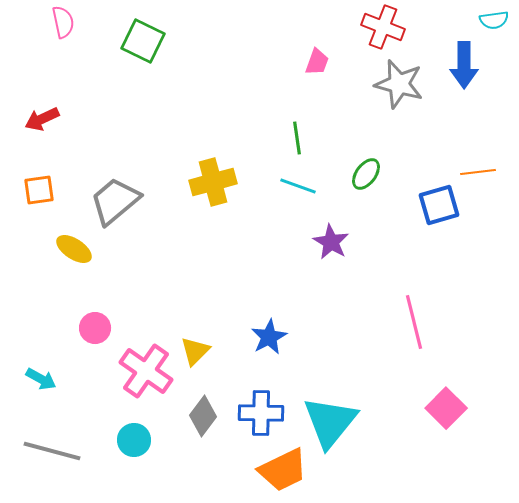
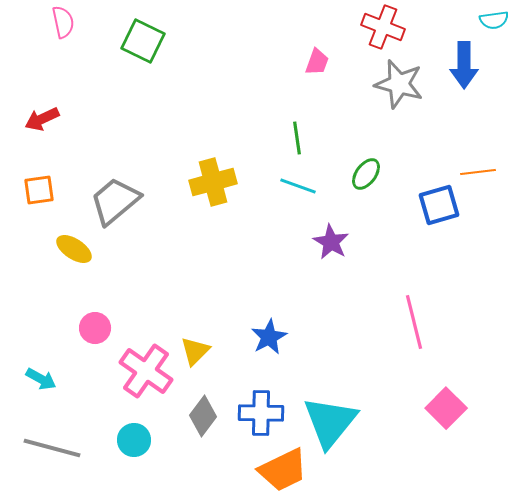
gray line: moved 3 px up
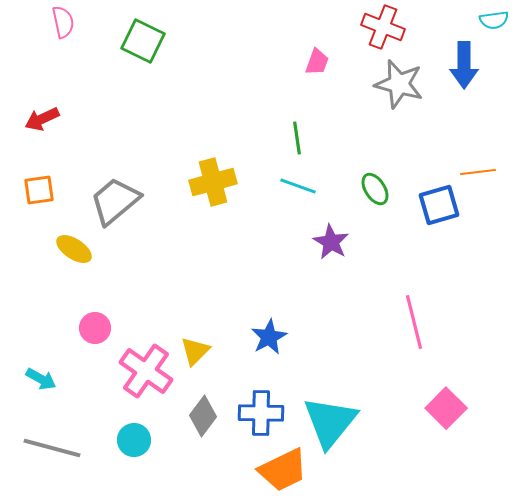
green ellipse: moved 9 px right, 15 px down; rotated 68 degrees counterclockwise
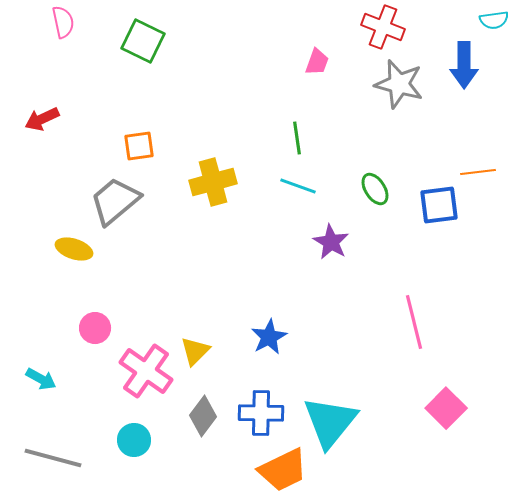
orange square: moved 100 px right, 44 px up
blue square: rotated 9 degrees clockwise
yellow ellipse: rotated 15 degrees counterclockwise
gray line: moved 1 px right, 10 px down
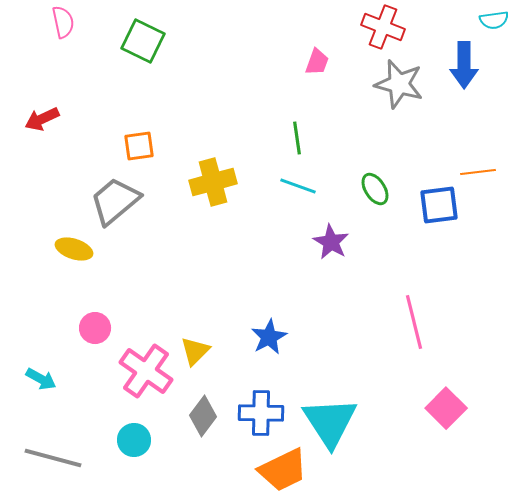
cyan triangle: rotated 12 degrees counterclockwise
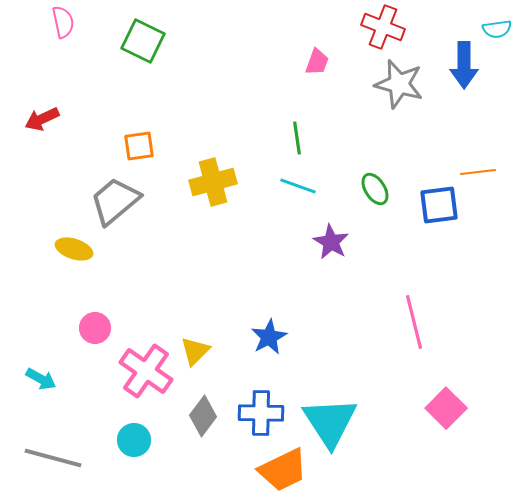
cyan semicircle: moved 3 px right, 9 px down
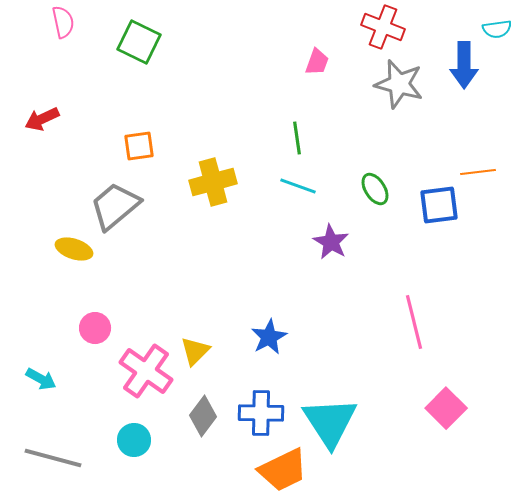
green square: moved 4 px left, 1 px down
gray trapezoid: moved 5 px down
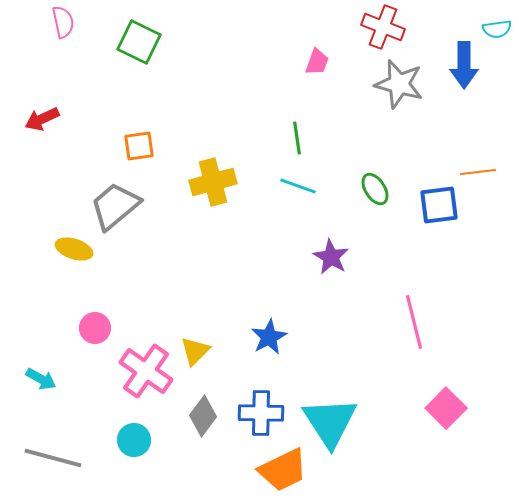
purple star: moved 15 px down
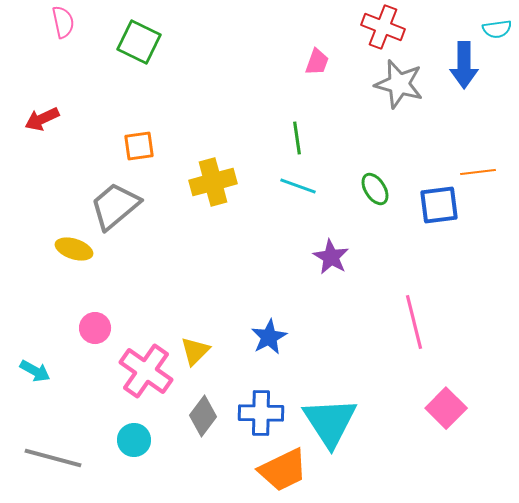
cyan arrow: moved 6 px left, 8 px up
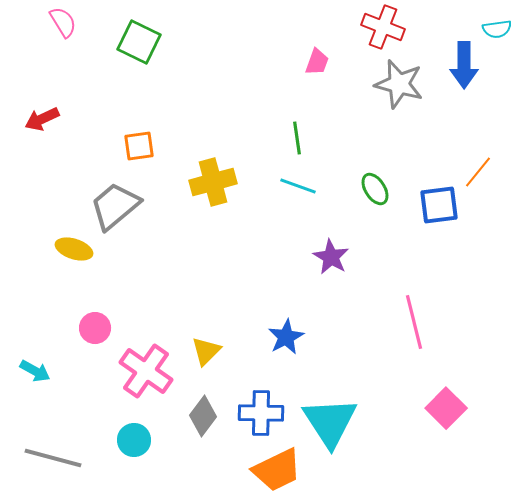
pink semicircle: rotated 20 degrees counterclockwise
orange line: rotated 44 degrees counterclockwise
blue star: moved 17 px right
yellow triangle: moved 11 px right
orange trapezoid: moved 6 px left
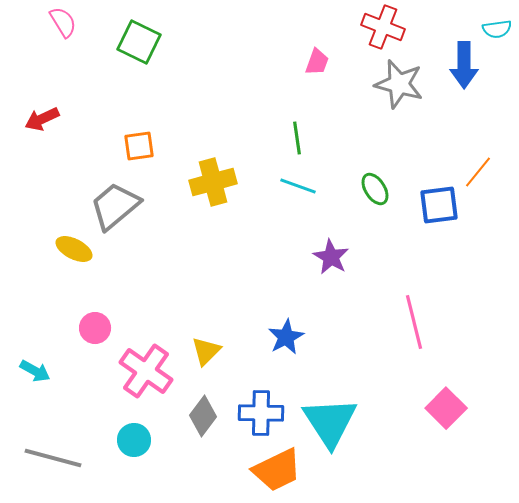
yellow ellipse: rotated 9 degrees clockwise
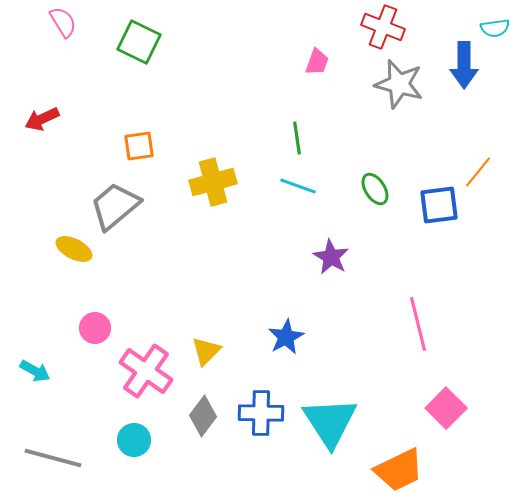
cyan semicircle: moved 2 px left, 1 px up
pink line: moved 4 px right, 2 px down
orange trapezoid: moved 122 px right
